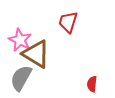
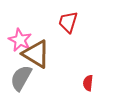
red semicircle: moved 4 px left, 1 px up
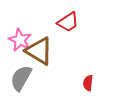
red trapezoid: rotated 140 degrees counterclockwise
brown triangle: moved 3 px right, 3 px up
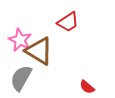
red semicircle: moved 1 px left, 4 px down; rotated 56 degrees counterclockwise
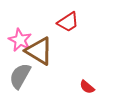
gray semicircle: moved 1 px left, 2 px up
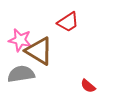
pink star: rotated 15 degrees counterclockwise
gray semicircle: moved 1 px right, 2 px up; rotated 52 degrees clockwise
red semicircle: moved 1 px right, 1 px up
